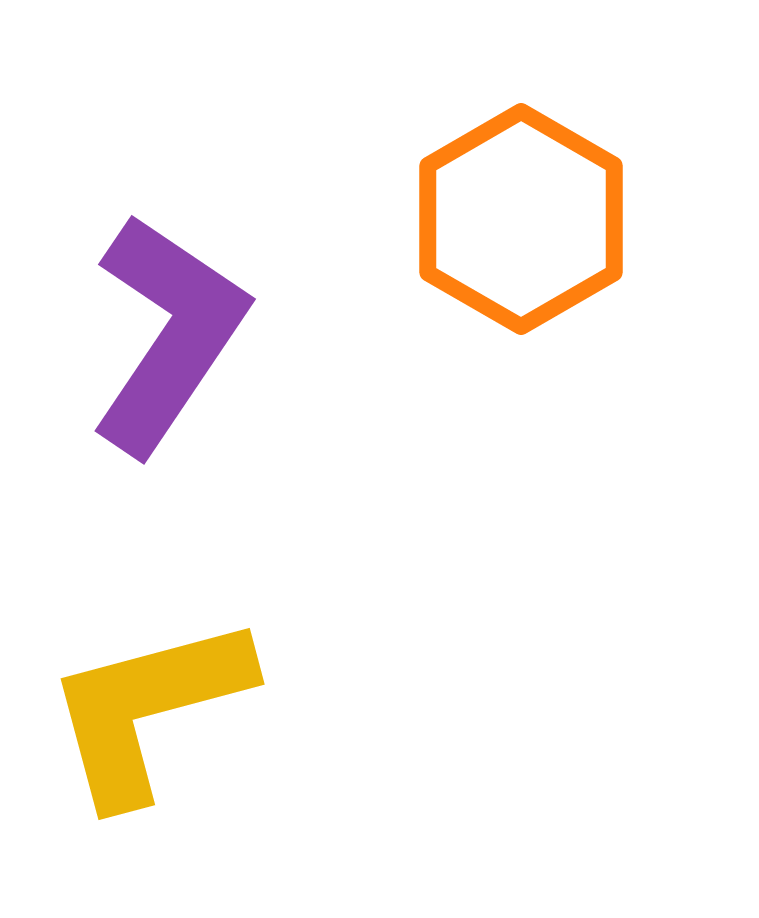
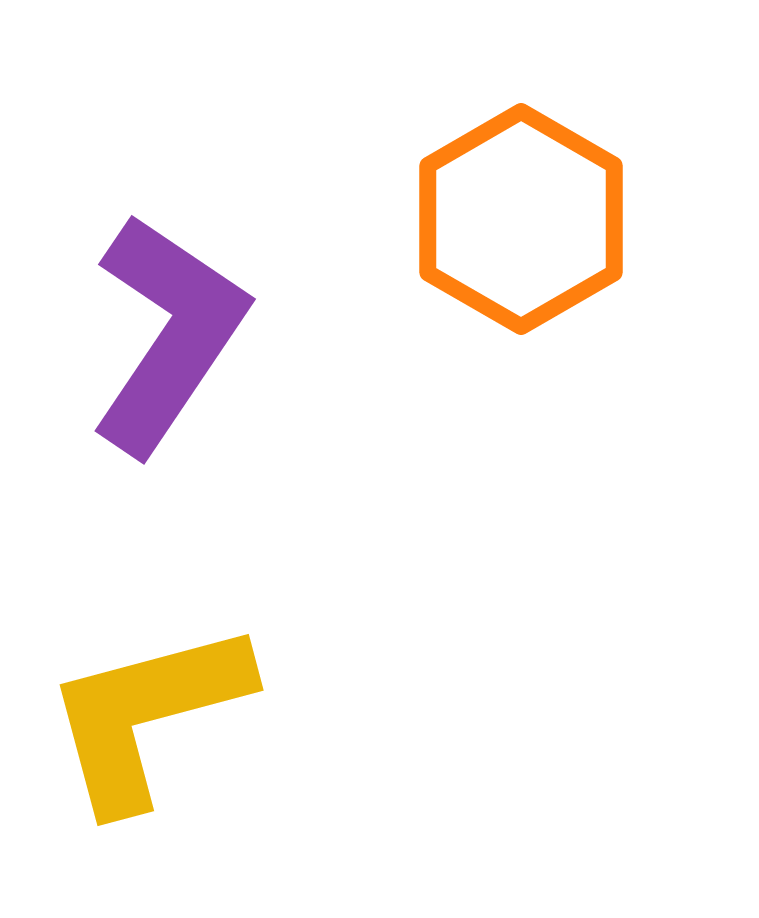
yellow L-shape: moved 1 px left, 6 px down
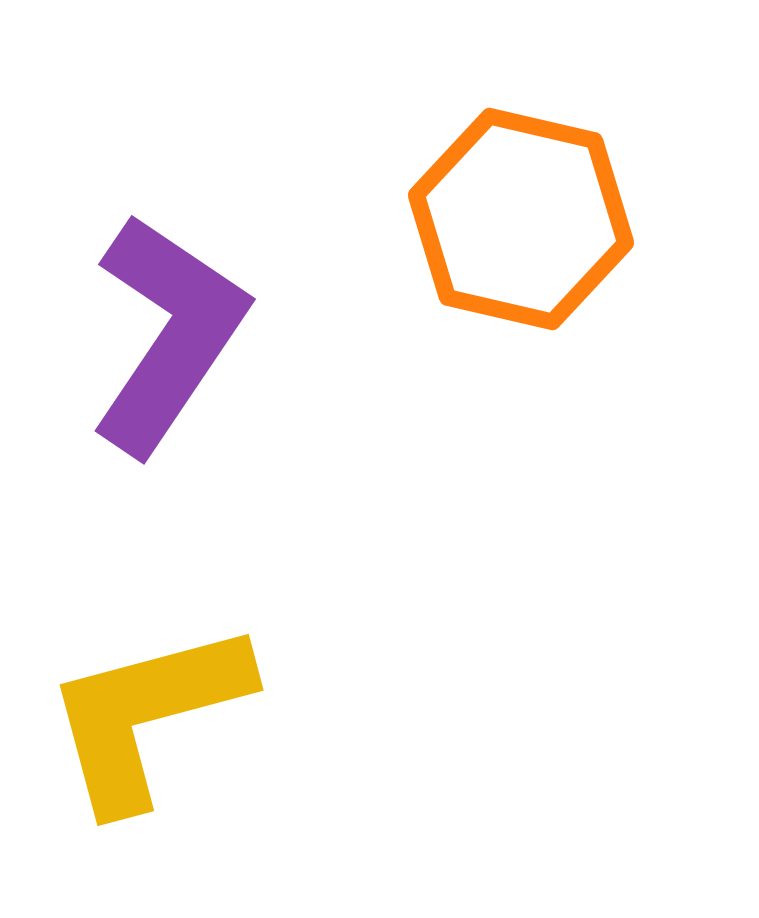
orange hexagon: rotated 17 degrees counterclockwise
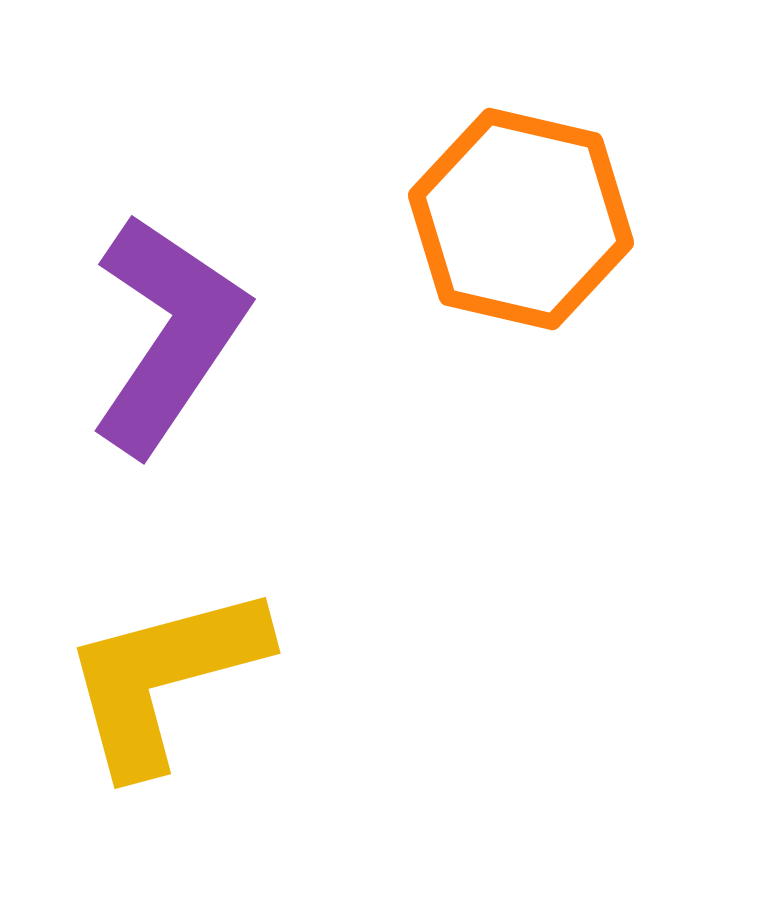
yellow L-shape: moved 17 px right, 37 px up
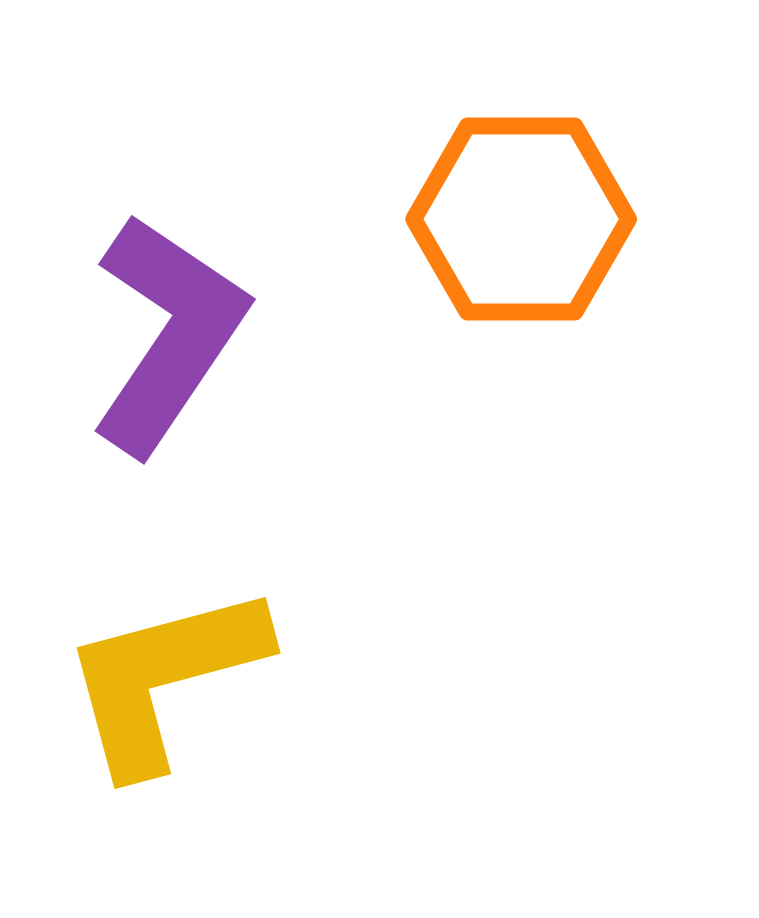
orange hexagon: rotated 13 degrees counterclockwise
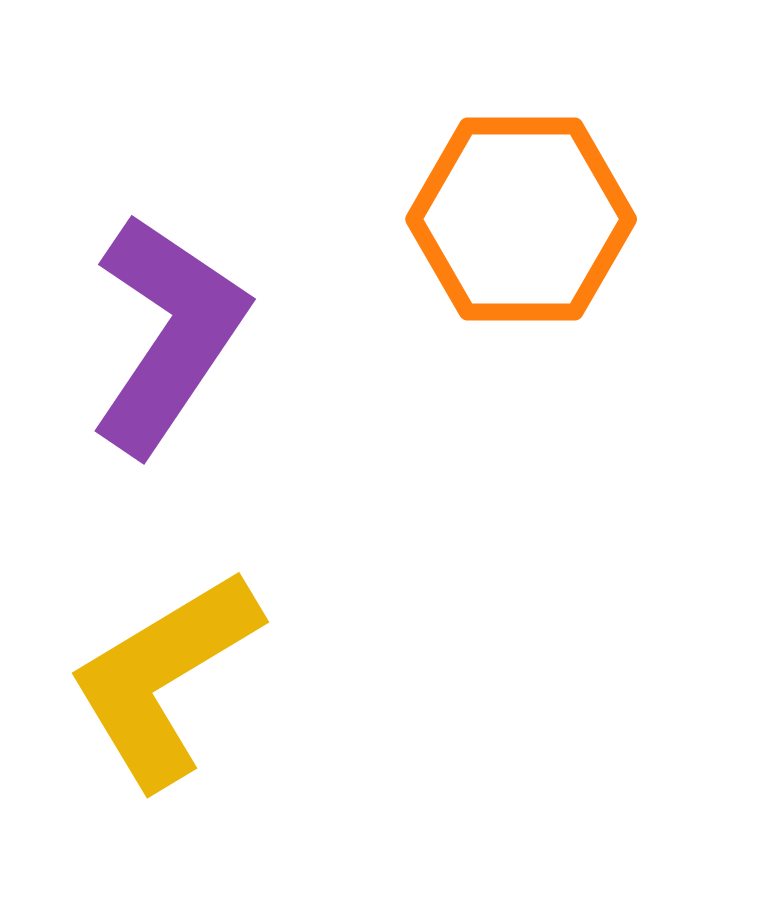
yellow L-shape: rotated 16 degrees counterclockwise
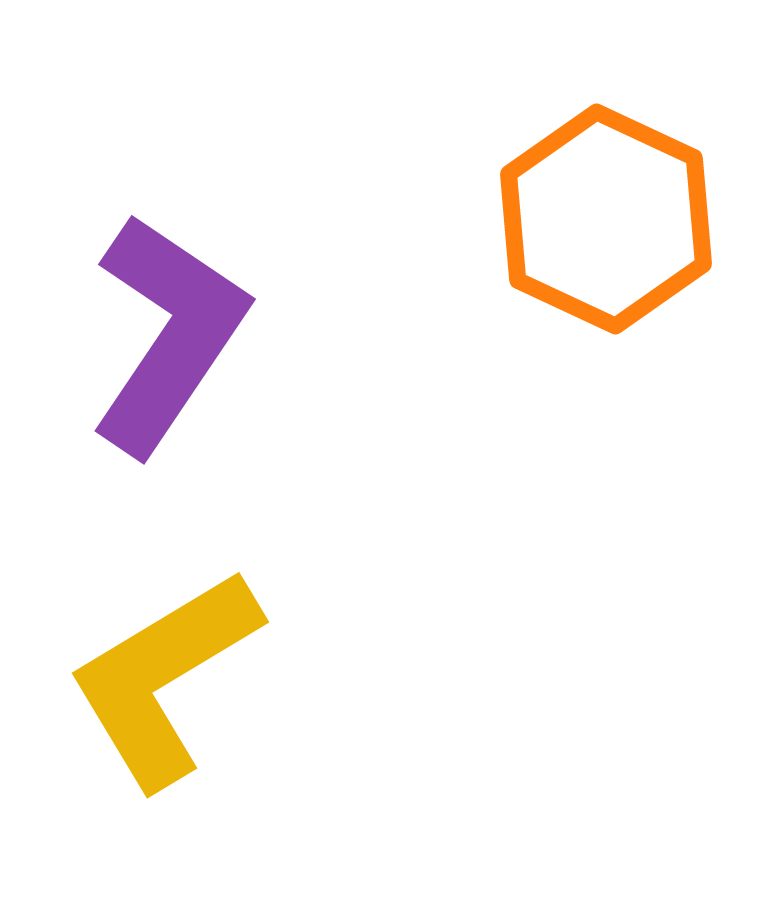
orange hexagon: moved 85 px right; rotated 25 degrees clockwise
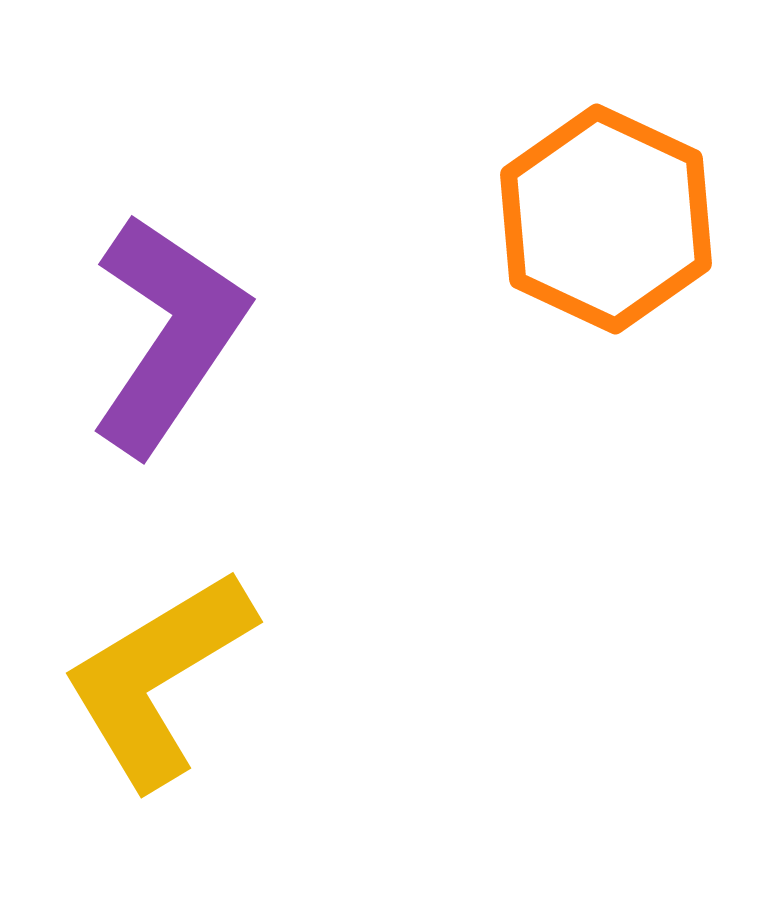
yellow L-shape: moved 6 px left
